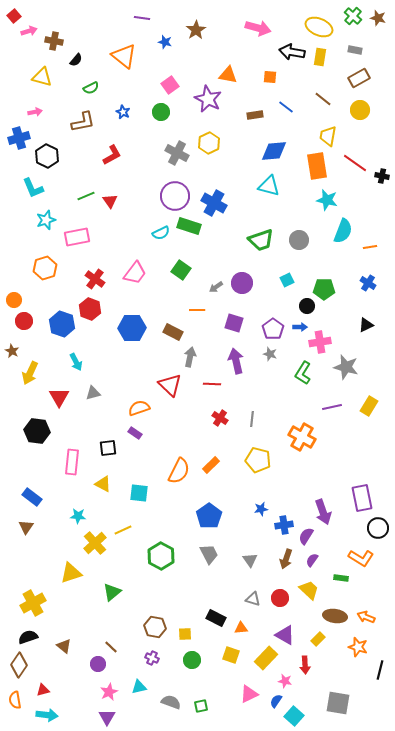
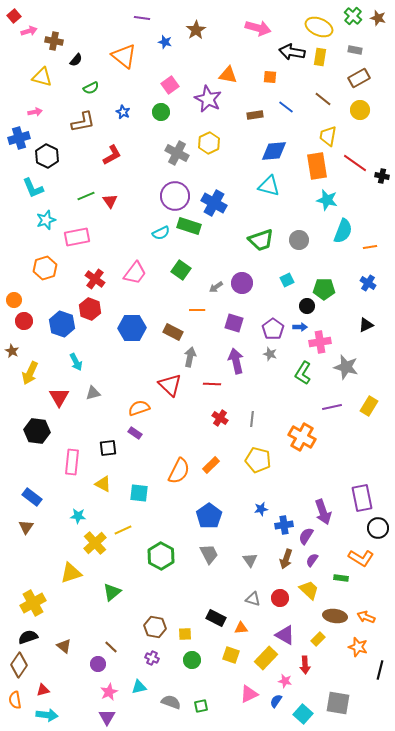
cyan square at (294, 716): moved 9 px right, 2 px up
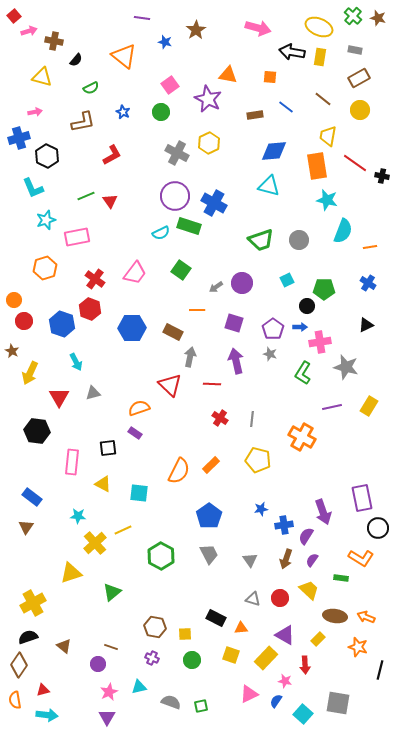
brown line at (111, 647): rotated 24 degrees counterclockwise
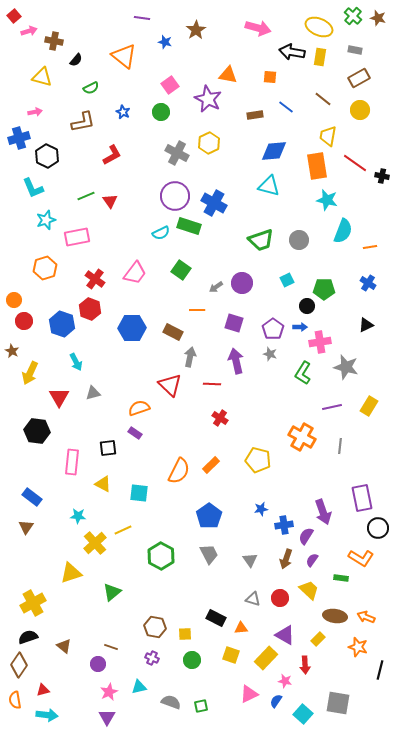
gray line at (252, 419): moved 88 px right, 27 px down
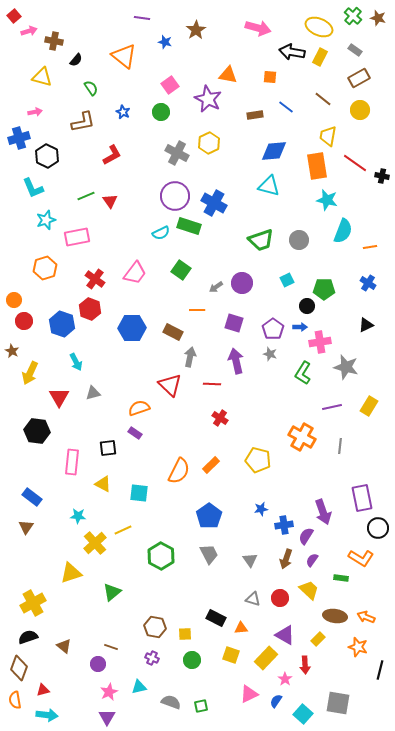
gray rectangle at (355, 50): rotated 24 degrees clockwise
yellow rectangle at (320, 57): rotated 18 degrees clockwise
green semicircle at (91, 88): rotated 98 degrees counterclockwise
brown diamond at (19, 665): moved 3 px down; rotated 15 degrees counterclockwise
pink star at (285, 681): moved 2 px up; rotated 24 degrees clockwise
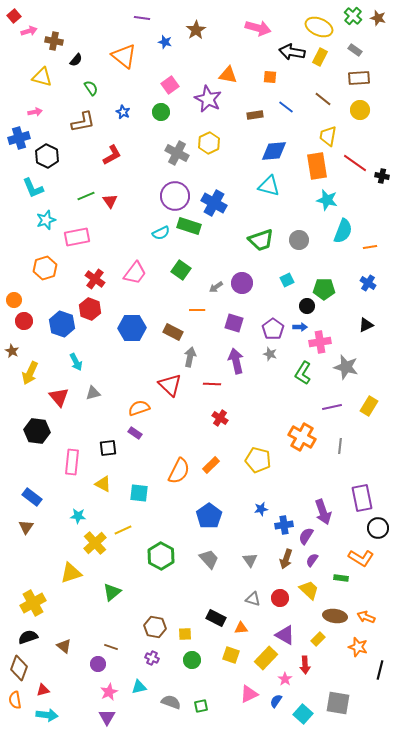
brown rectangle at (359, 78): rotated 25 degrees clockwise
red triangle at (59, 397): rotated 10 degrees counterclockwise
gray trapezoid at (209, 554): moved 5 px down; rotated 15 degrees counterclockwise
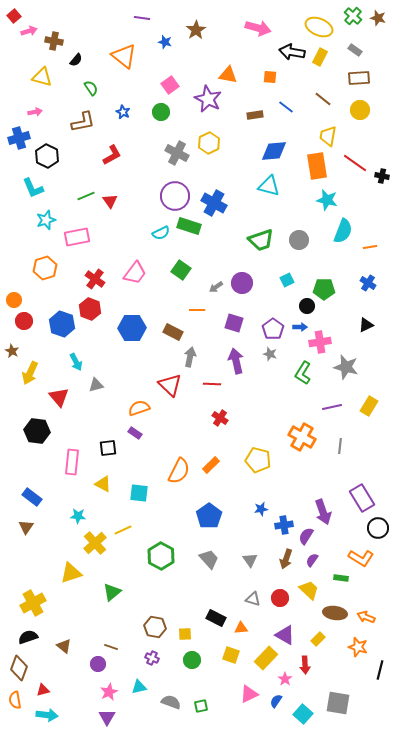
gray triangle at (93, 393): moved 3 px right, 8 px up
purple rectangle at (362, 498): rotated 20 degrees counterclockwise
brown ellipse at (335, 616): moved 3 px up
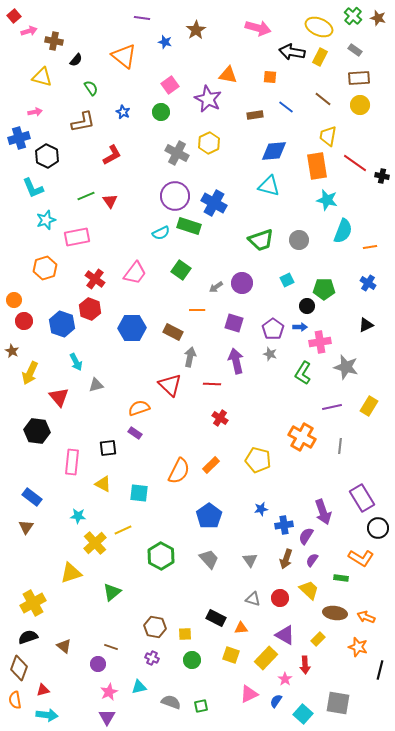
yellow circle at (360, 110): moved 5 px up
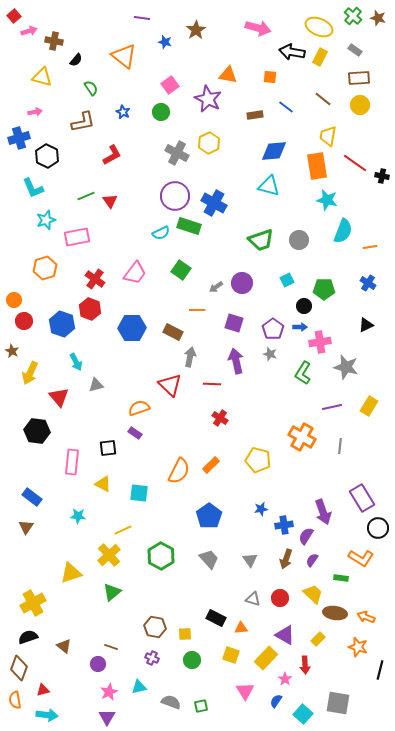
black circle at (307, 306): moved 3 px left
yellow cross at (95, 543): moved 14 px right, 12 px down
yellow trapezoid at (309, 590): moved 4 px right, 4 px down
pink triangle at (249, 694): moved 4 px left, 3 px up; rotated 36 degrees counterclockwise
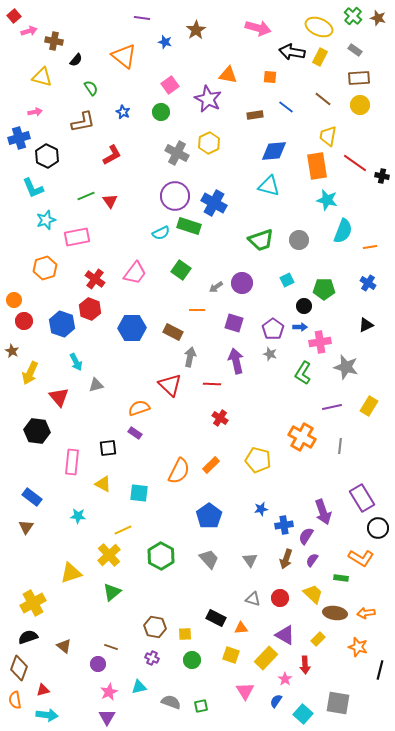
orange arrow at (366, 617): moved 4 px up; rotated 30 degrees counterclockwise
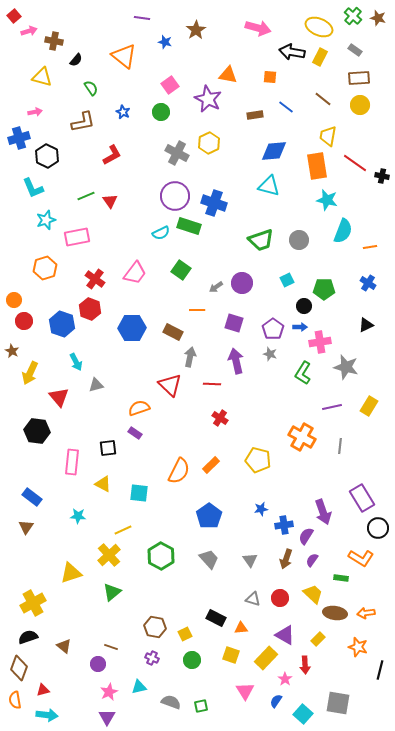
blue cross at (214, 203): rotated 10 degrees counterclockwise
yellow square at (185, 634): rotated 24 degrees counterclockwise
